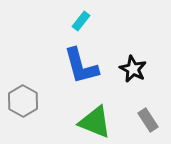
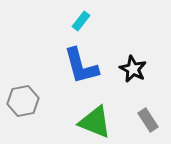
gray hexagon: rotated 20 degrees clockwise
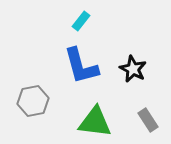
gray hexagon: moved 10 px right
green triangle: rotated 15 degrees counterclockwise
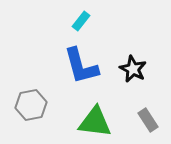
gray hexagon: moved 2 px left, 4 px down
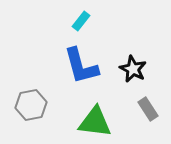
gray rectangle: moved 11 px up
